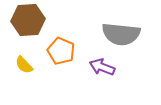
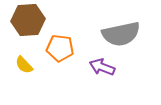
gray semicircle: rotated 18 degrees counterclockwise
orange pentagon: moved 1 px left, 3 px up; rotated 16 degrees counterclockwise
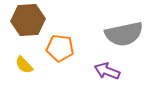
gray semicircle: moved 3 px right
purple arrow: moved 5 px right, 4 px down
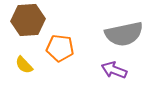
purple arrow: moved 7 px right, 1 px up
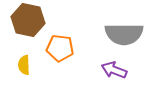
brown hexagon: rotated 16 degrees clockwise
gray semicircle: rotated 12 degrees clockwise
yellow semicircle: rotated 42 degrees clockwise
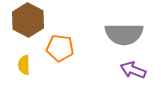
brown hexagon: rotated 16 degrees clockwise
purple arrow: moved 19 px right
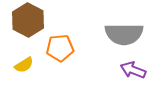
orange pentagon: rotated 12 degrees counterclockwise
yellow semicircle: rotated 120 degrees counterclockwise
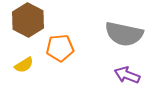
gray semicircle: rotated 12 degrees clockwise
purple arrow: moved 6 px left, 5 px down
